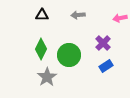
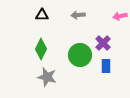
pink arrow: moved 2 px up
green circle: moved 11 px right
blue rectangle: rotated 56 degrees counterclockwise
gray star: rotated 24 degrees counterclockwise
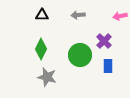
purple cross: moved 1 px right, 2 px up
blue rectangle: moved 2 px right
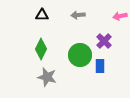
blue rectangle: moved 8 px left
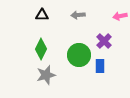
green circle: moved 1 px left
gray star: moved 1 px left, 2 px up; rotated 30 degrees counterclockwise
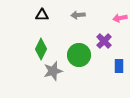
pink arrow: moved 2 px down
blue rectangle: moved 19 px right
gray star: moved 7 px right, 4 px up
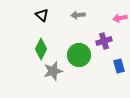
black triangle: rotated 40 degrees clockwise
purple cross: rotated 28 degrees clockwise
blue rectangle: rotated 16 degrees counterclockwise
